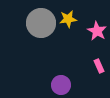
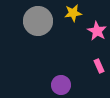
yellow star: moved 5 px right, 6 px up
gray circle: moved 3 px left, 2 px up
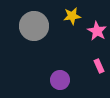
yellow star: moved 1 px left, 3 px down
gray circle: moved 4 px left, 5 px down
purple circle: moved 1 px left, 5 px up
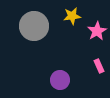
pink star: rotated 12 degrees clockwise
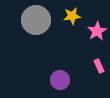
gray circle: moved 2 px right, 6 px up
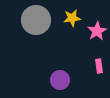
yellow star: moved 2 px down
pink rectangle: rotated 16 degrees clockwise
